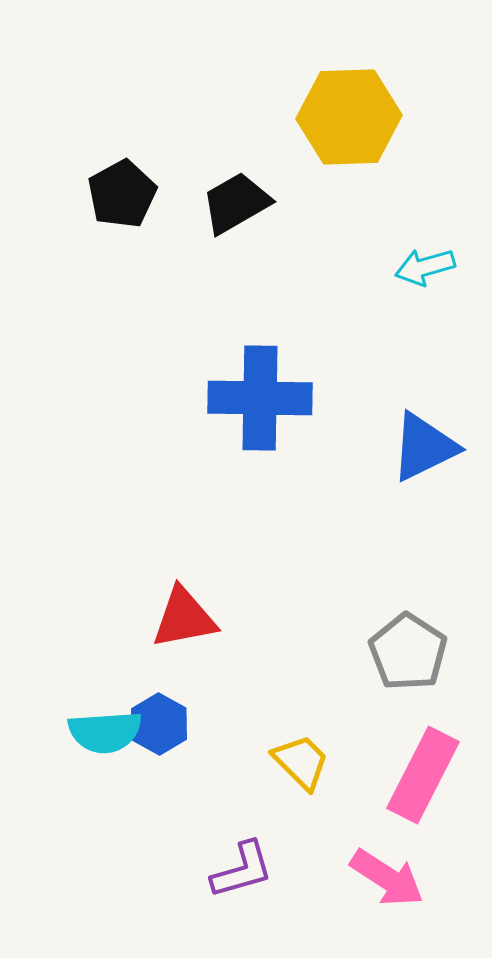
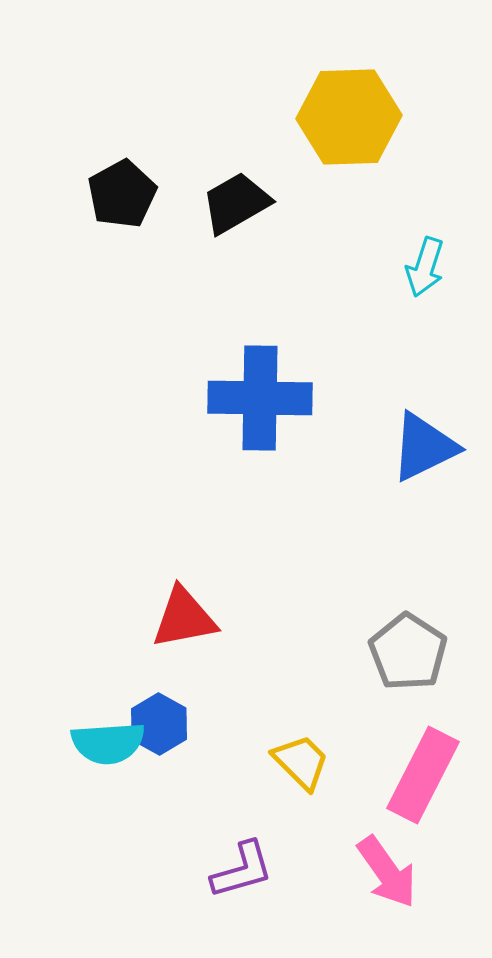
cyan arrow: rotated 56 degrees counterclockwise
cyan semicircle: moved 3 px right, 11 px down
pink arrow: moved 6 px up; rotated 22 degrees clockwise
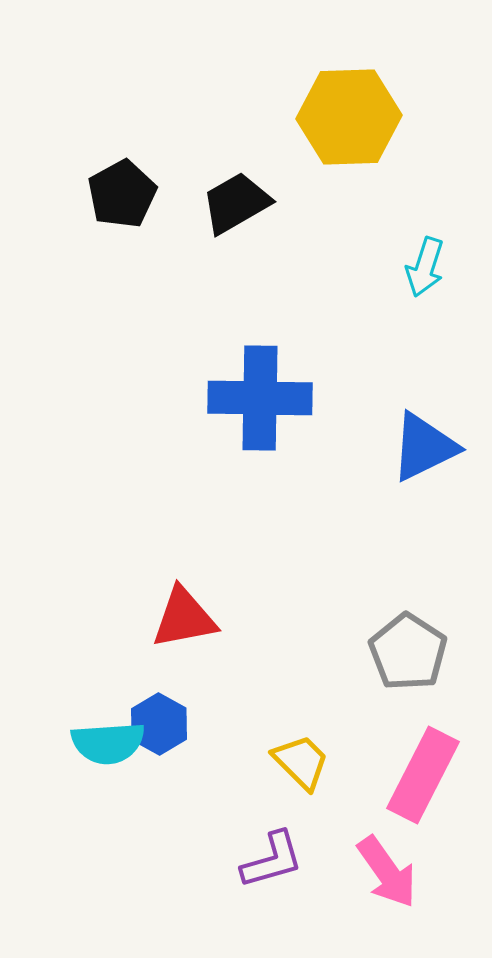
purple L-shape: moved 30 px right, 10 px up
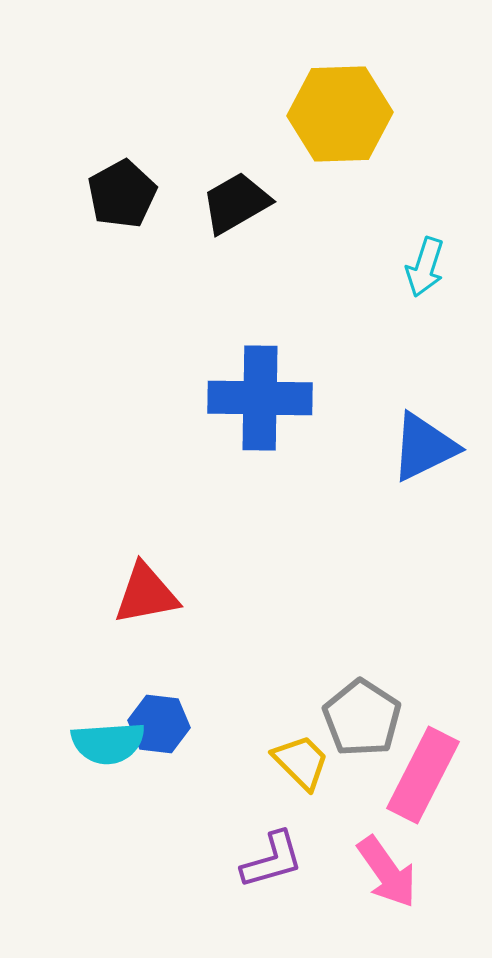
yellow hexagon: moved 9 px left, 3 px up
red triangle: moved 38 px left, 24 px up
gray pentagon: moved 46 px left, 66 px down
blue hexagon: rotated 22 degrees counterclockwise
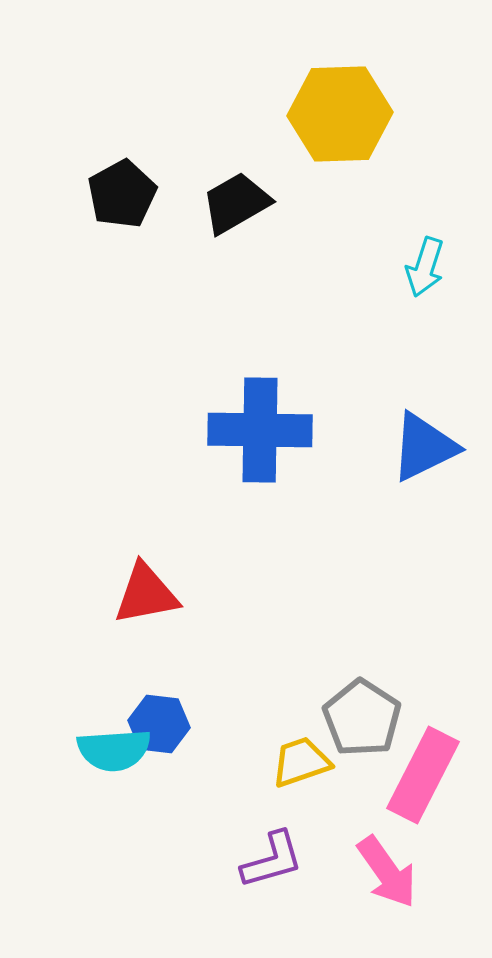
blue cross: moved 32 px down
cyan semicircle: moved 6 px right, 7 px down
yellow trapezoid: rotated 64 degrees counterclockwise
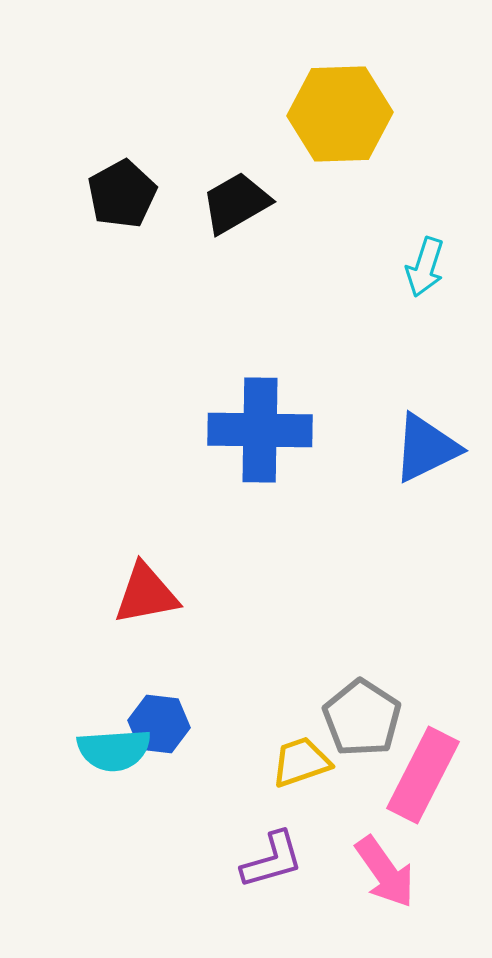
blue triangle: moved 2 px right, 1 px down
pink arrow: moved 2 px left
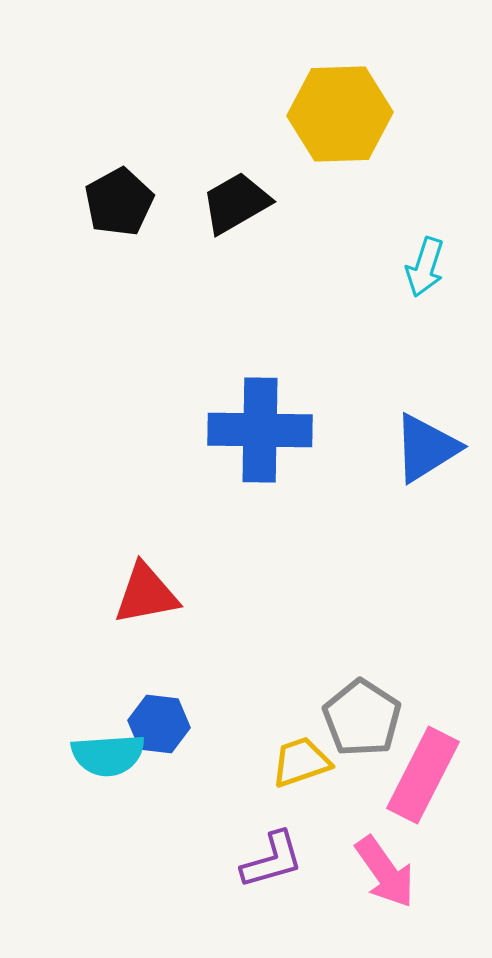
black pentagon: moved 3 px left, 8 px down
blue triangle: rotated 6 degrees counterclockwise
cyan semicircle: moved 6 px left, 5 px down
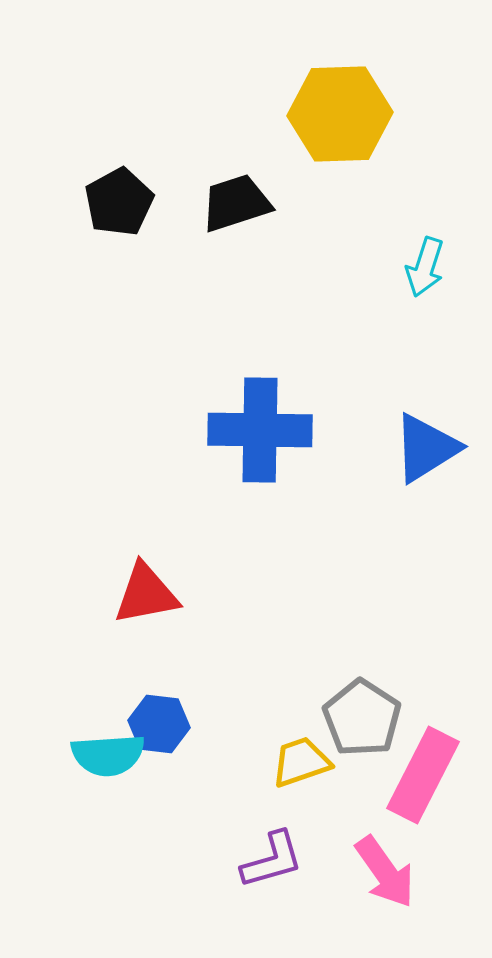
black trapezoid: rotated 12 degrees clockwise
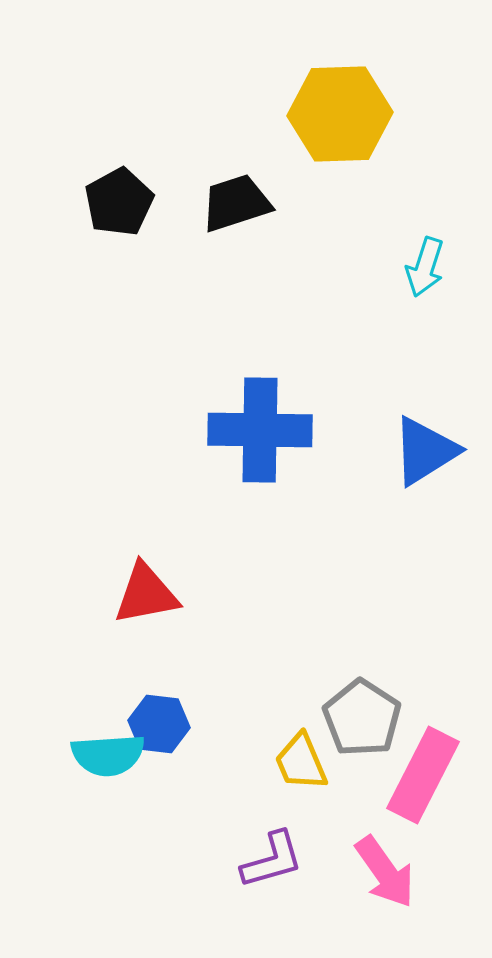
blue triangle: moved 1 px left, 3 px down
yellow trapezoid: rotated 94 degrees counterclockwise
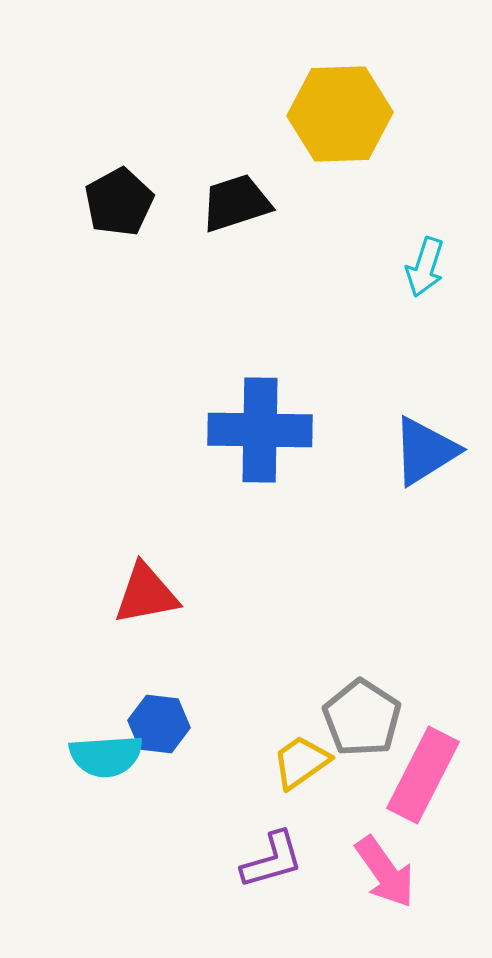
cyan semicircle: moved 2 px left, 1 px down
yellow trapezoid: rotated 78 degrees clockwise
